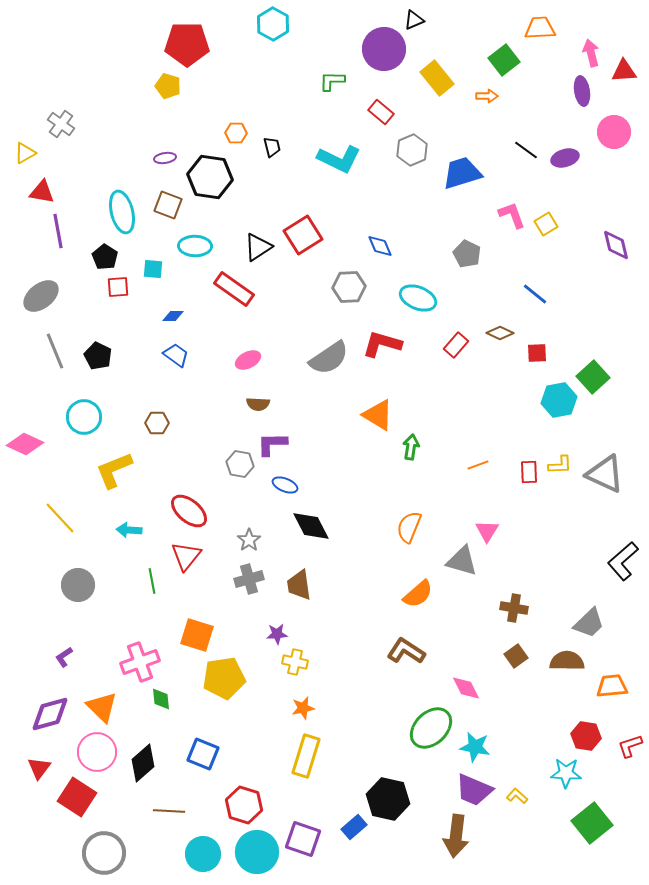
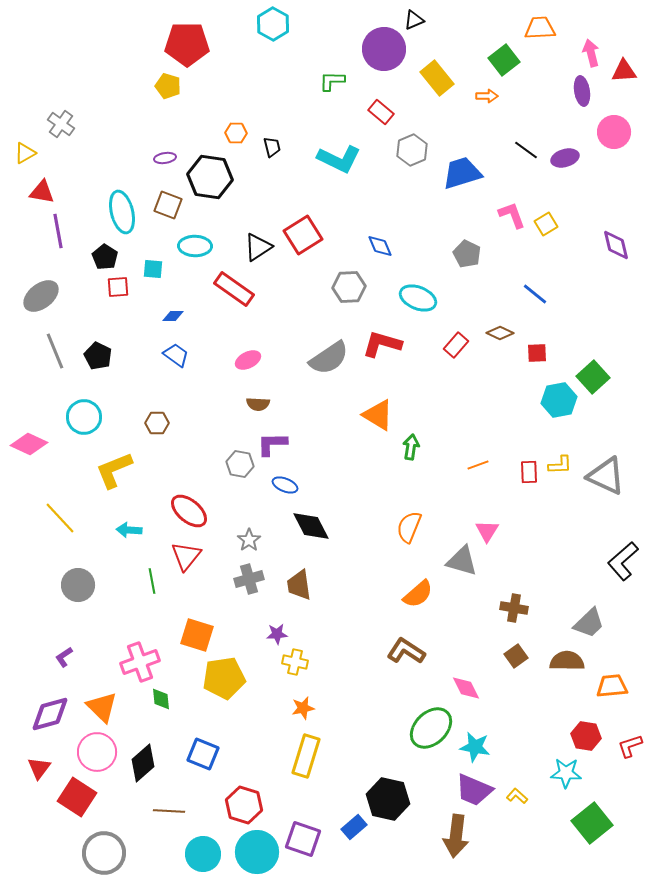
pink diamond at (25, 444): moved 4 px right
gray triangle at (605, 474): moved 1 px right, 2 px down
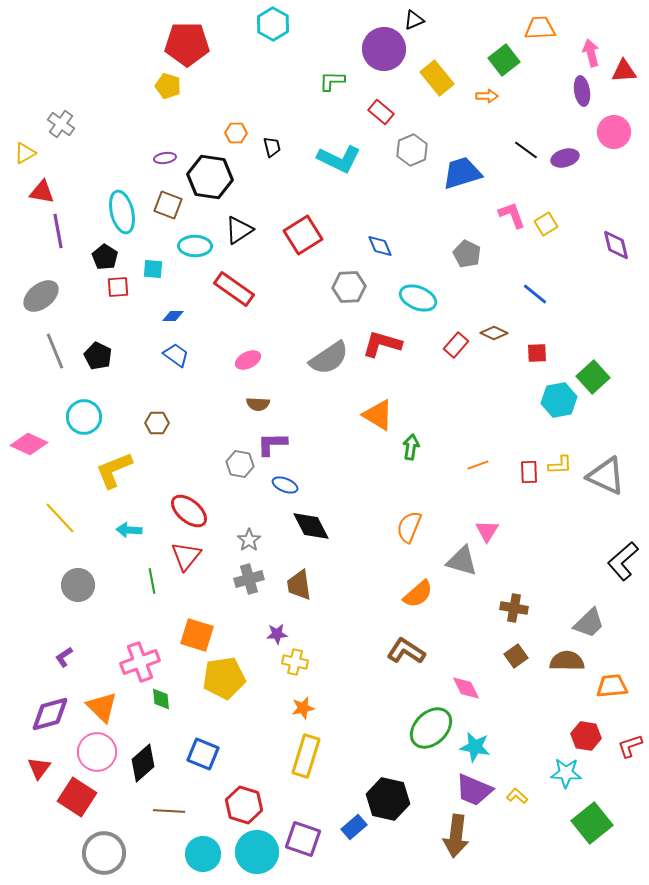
black triangle at (258, 247): moved 19 px left, 17 px up
brown diamond at (500, 333): moved 6 px left
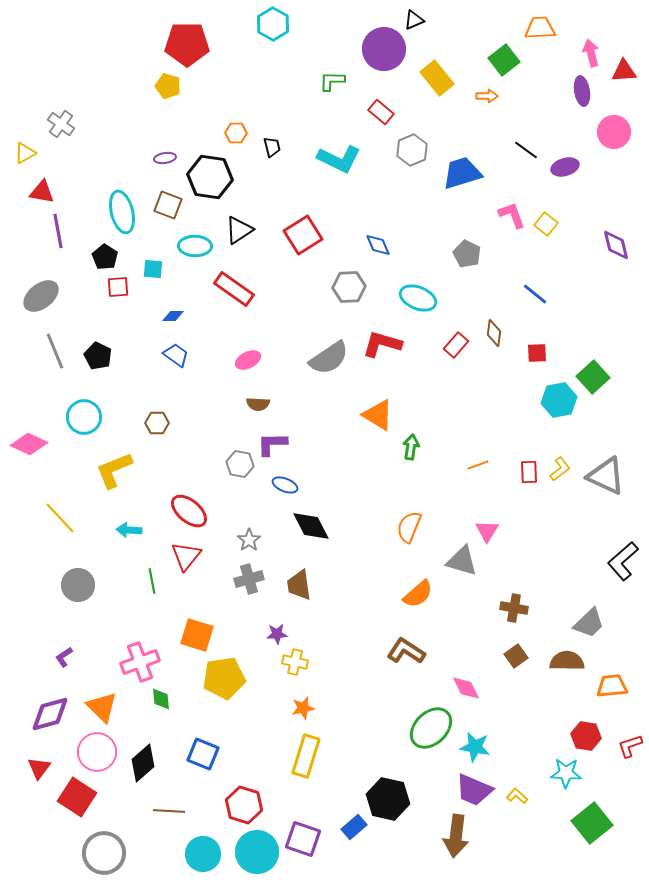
purple ellipse at (565, 158): moved 9 px down
yellow square at (546, 224): rotated 20 degrees counterclockwise
blue diamond at (380, 246): moved 2 px left, 1 px up
brown diamond at (494, 333): rotated 72 degrees clockwise
yellow L-shape at (560, 465): moved 4 px down; rotated 35 degrees counterclockwise
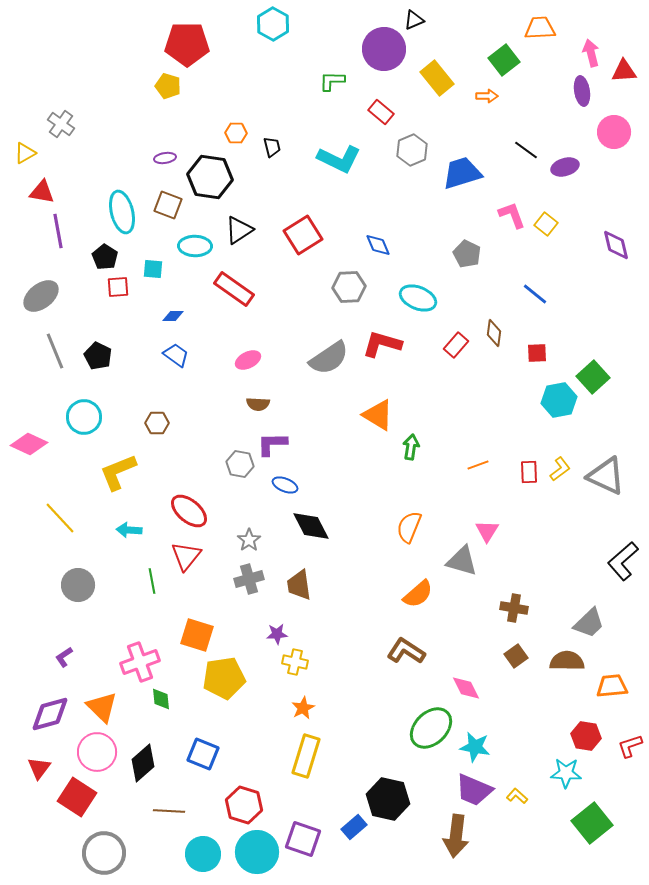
yellow L-shape at (114, 470): moved 4 px right, 2 px down
orange star at (303, 708): rotated 15 degrees counterclockwise
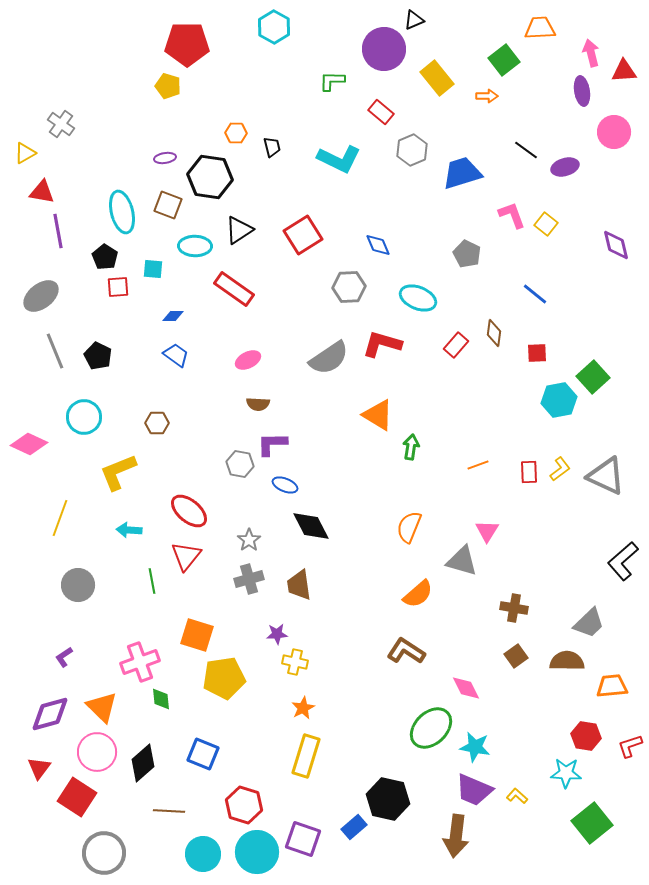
cyan hexagon at (273, 24): moved 1 px right, 3 px down
yellow line at (60, 518): rotated 63 degrees clockwise
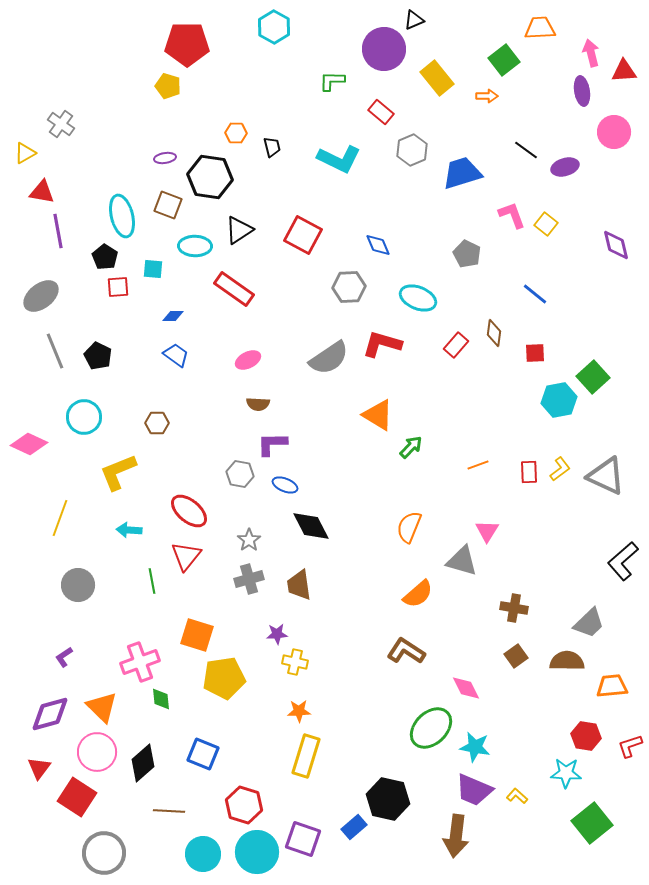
cyan ellipse at (122, 212): moved 4 px down
red square at (303, 235): rotated 30 degrees counterclockwise
red square at (537, 353): moved 2 px left
green arrow at (411, 447): rotated 35 degrees clockwise
gray hexagon at (240, 464): moved 10 px down
orange star at (303, 708): moved 4 px left, 3 px down; rotated 25 degrees clockwise
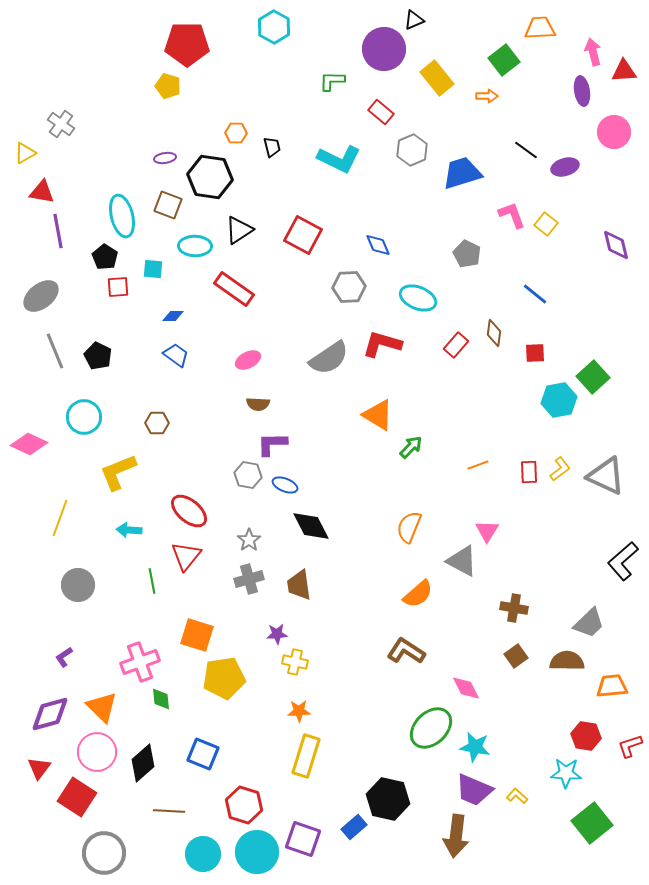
pink arrow at (591, 53): moved 2 px right, 1 px up
gray hexagon at (240, 474): moved 8 px right, 1 px down
gray triangle at (462, 561): rotated 12 degrees clockwise
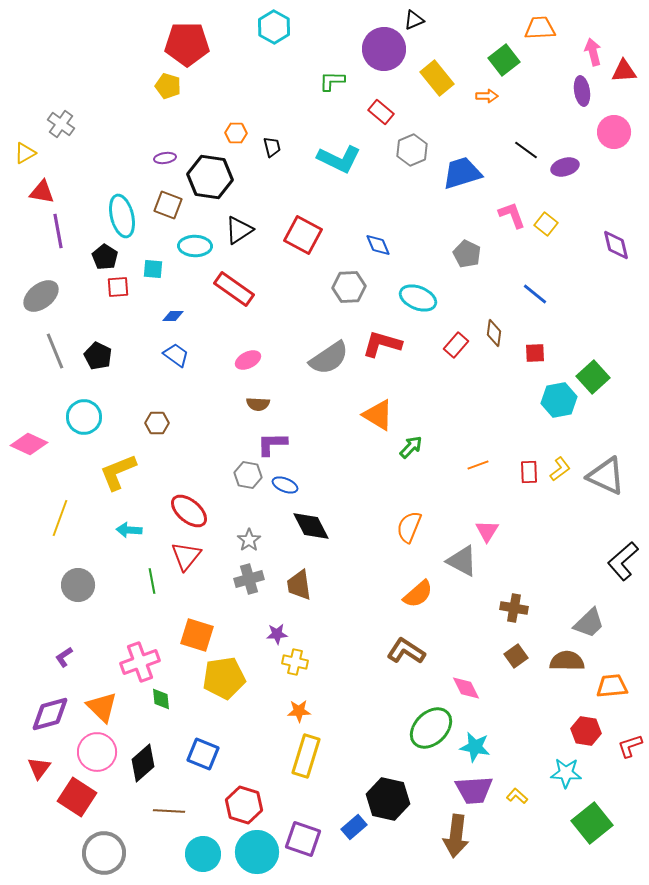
red hexagon at (586, 736): moved 5 px up
purple trapezoid at (474, 790): rotated 27 degrees counterclockwise
